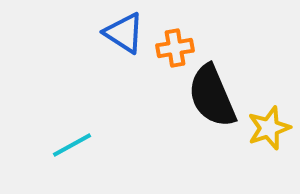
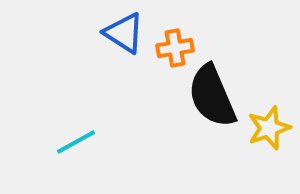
cyan line: moved 4 px right, 3 px up
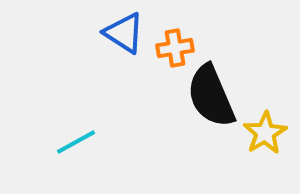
black semicircle: moved 1 px left
yellow star: moved 4 px left, 5 px down; rotated 12 degrees counterclockwise
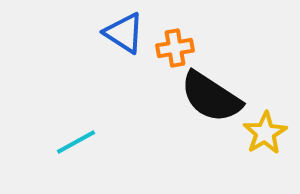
black semicircle: moved 1 px down; rotated 34 degrees counterclockwise
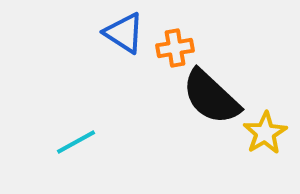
black semicircle: rotated 10 degrees clockwise
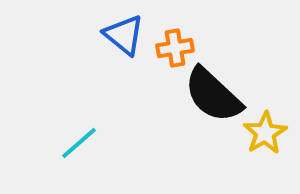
blue triangle: moved 2 px down; rotated 6 degrees clockwise
black semicircle: moved 2 px right, 2 px up
cyan line: moved 3 px right, 1 px down; rotated 12 degrees counterclockwise
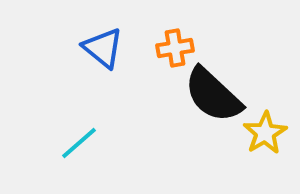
blue triangle: moved 21 px left, 13 px down
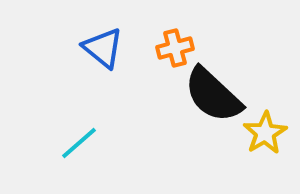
orange cross: rotated 6 degrees counterclockwise
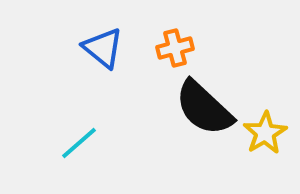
black semicircle: moved 9 px left, 13 px down
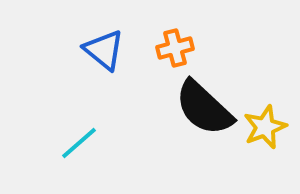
blue triangle: moved 1 px right, 2 px down
yellow star: moved 6 px up; rotated 9 degrees clockwise
